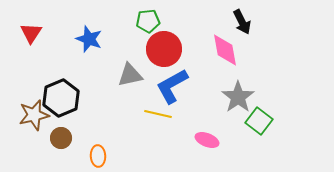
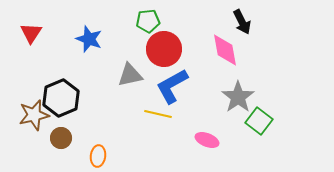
orange ellipse: rotated 10 degrees clockwise
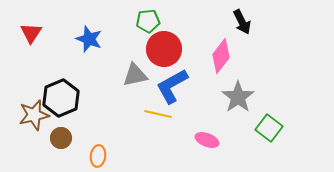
pink diamond: moved 4 px left, 6 px down; rotated 48 degrees clockwise
gray triangle: moved 5 px right
green square: moved 10 px right, 7 px down
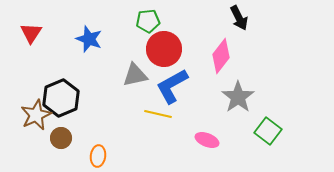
black arrow: moved 3 px left, 4 px up
brown star: moved 2 px right; rotated 12 degrees counterclockwise
green square: moved 1 px left, 3 px down
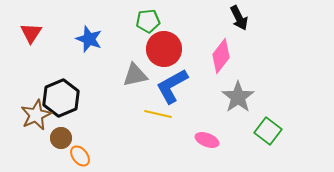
orange ellipse: moved 18 px left; rotated 45 degrees counterclockwise
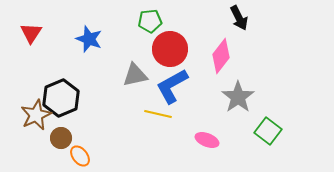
green pentagon: moved 2 px right
red circle: moved 6 px right
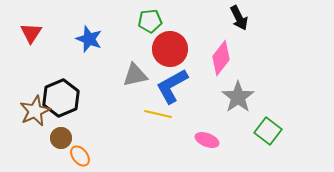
pink diamond: moved 2 px down
brown star: moved 1 px left, 4 px up
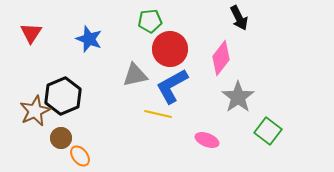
black hexagon: moved 2 px right, 2 px up
